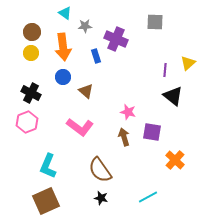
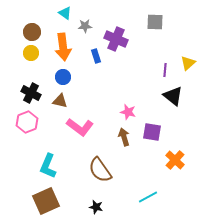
brown triangle: moved 26 px left, 10 px down; rotated 28 degrees counterclockwise
black star: moved 5 px left, 9 px down
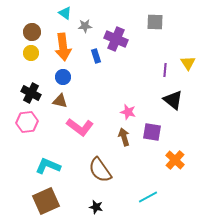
yellow triangle: rotated 21 degrees counterclockwise
black triangle: moved 4 px down
pink hexagon: rotated 15 degrees clockwise
cyan L-shape: rotated 90 degrees clockwise
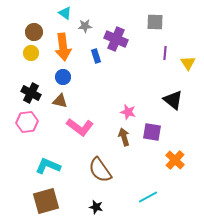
brown circle: moved 2 px right
purple line: moved 17 px up
brown square: rotated 8 degrees clockwise
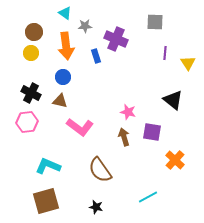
orange arrow: moved 3 px right, 1 px up
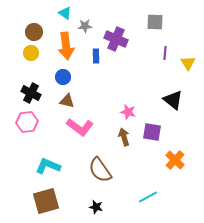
blue rectangle: rotated 16 degrees clockwise
brown triangle: moved 7 px right
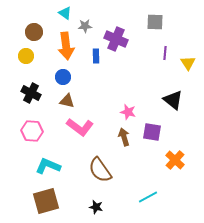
yellow circle: moved 5 px left, 3 px down
pink hexagon: moved 5 px right, 9 px down; rotated 10 degrees clockwise
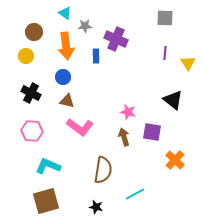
gray square: moved 10 px right, 4 px up
brown semicircle: moved 3 px right; rotated 136 degrees counterclockwise
cyan line: moved 13 px left, 3 px up
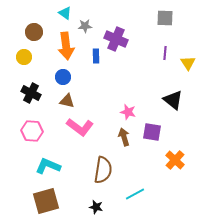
yellow circle: moved 2 px left, 1 px down
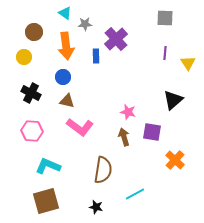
gray star: moved 2 px up
purple cross: rotated 25 degrees clockwise
black triangle: rotated 40 degrees clockwise
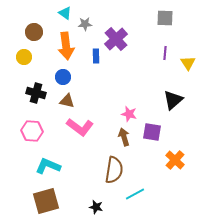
black cross: moved 5 px right; rotated 12 degrees counterclockwise
pink star: moved 1 px right, 2 px down
brown semicircle: moved 11 px right
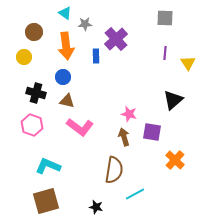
pink hexagon: moved 6 px up; rotated 15 degrees clockwise
